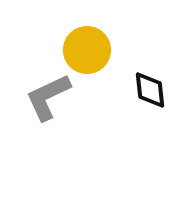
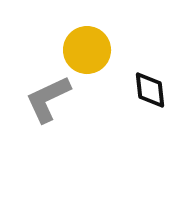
gray L-shape: moved 2 px down
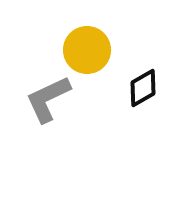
black diamond: moved 7 px left, 2 px up; rotated 66 degrees clockwise
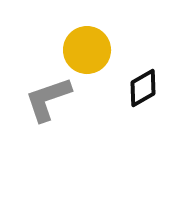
gray L-shape: rotated 6 degrees clockwise
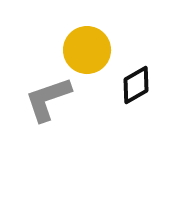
black diamond: moved 7 px left, 3 px up
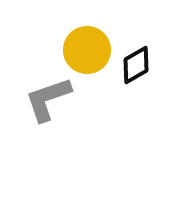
black diamond: moved 20 px up
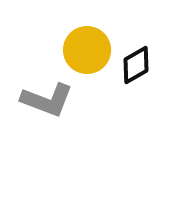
gray L-shape: moved 1 px left, 1 px down; rotated 140 degrees counterclockwise
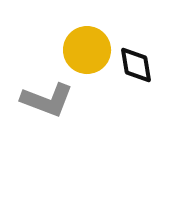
black diamond: rotated 69 degrees counterclockwise
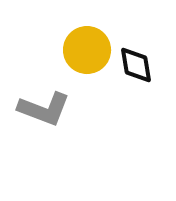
gray L-shape: moved 3 px left, 9 px down
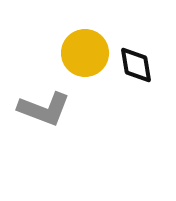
yellow circle: moved 2 px left, 3 px down
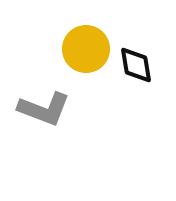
yellow circle: moved 1 px right, 4 px up
